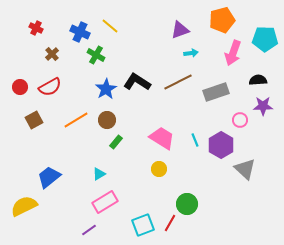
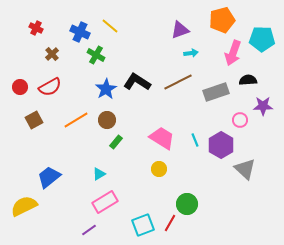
cyan pentagon: moved 3 px left
black semicircle: moved 10 px left
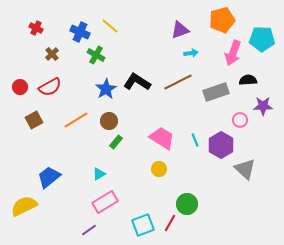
brown circle: moved 2 px right, 1 px down
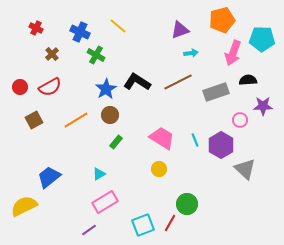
yellow line: moved 8 px right
brown circle: moved 1 px right, 6 px up
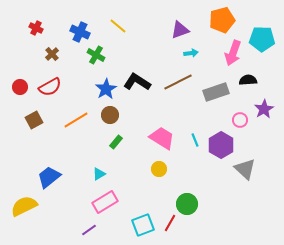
purple star: moved 1 px right, 3 px down; rotated 30 degrees counterclockwise
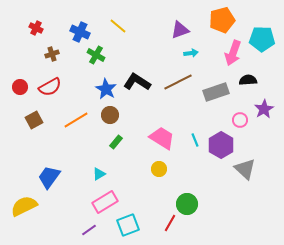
brown cross: rotated 24 degrees clockwise
blue star: rotated 10 degrees counterclockwise
blue trapezoid: rotated 15 degrees counterclockwise
cyan square: moved 15 px left
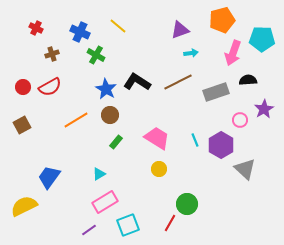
red circle: moved 3 px right
brown square: moved 12 px left, 5 px down
pink trapezoid: moved 5 px left
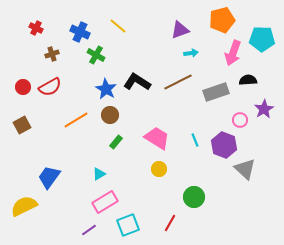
purple hexagon: moved 3 px right; rotated 10 degrees counterclockwise
green circle: moved 7 px right, 7 px up
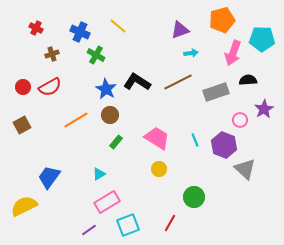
pink rectangle: moved 2 px right
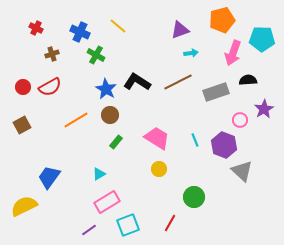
gray triangle: moved 3 px left, 2 px down
